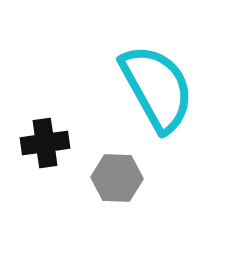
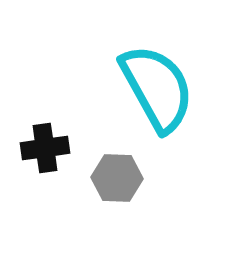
black cross: moved 5 px down
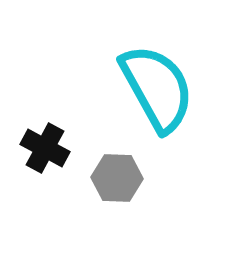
black cross: rotated 36 degrees clockwise
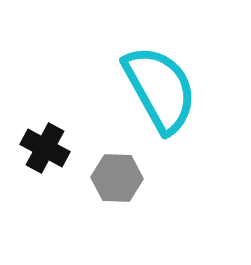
cyan semicircle: moved 3 px right, 1 px down
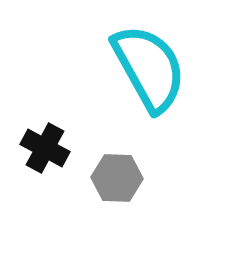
cyan semicircle: moved 11 px left, 21 px up
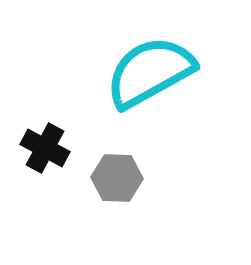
cyan semicircle: moved 1 px right, 4 px down; rotated 90 degrees counterclockwise
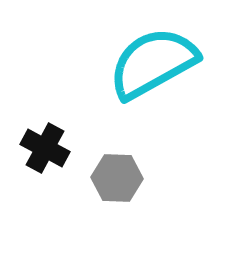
cyan semicircle: moved 3 px right, 9 px up
